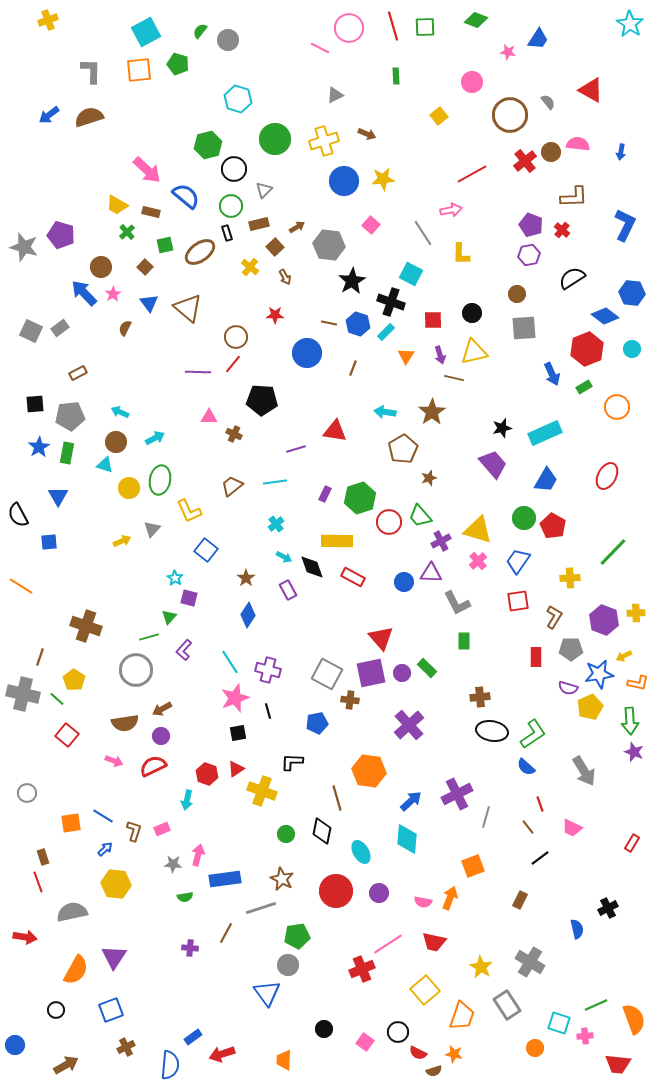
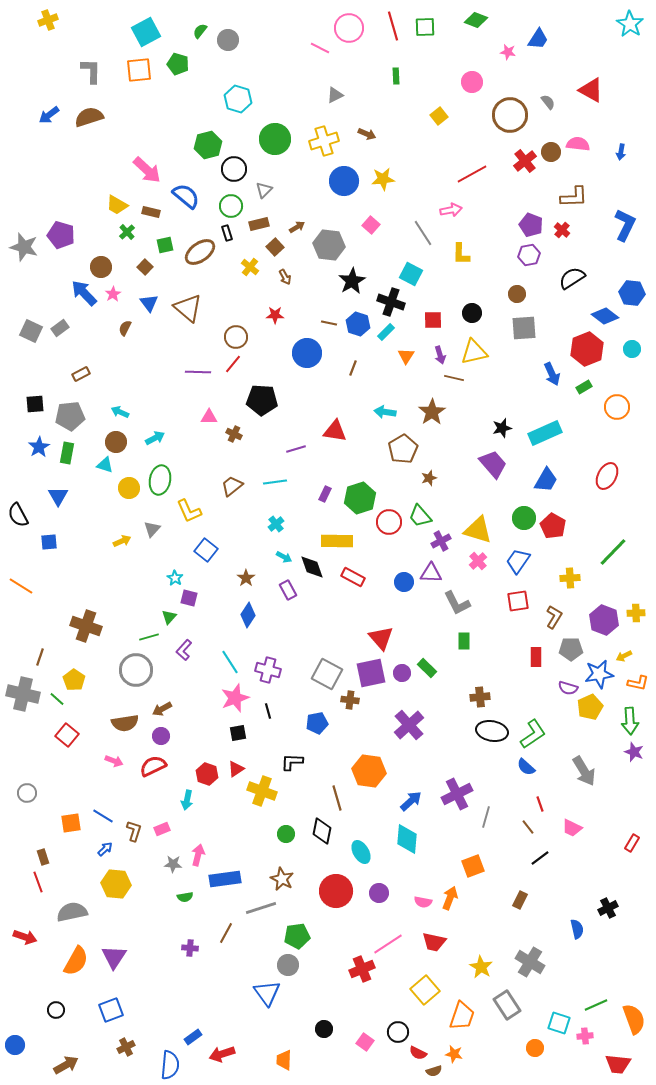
brown rectangle at (78, 373): moved 3 px right, 1 px down
red arrow at (25, 937): rotated 10 degrees clockwise
orange semicircle at (76, 970): moved 9 px up
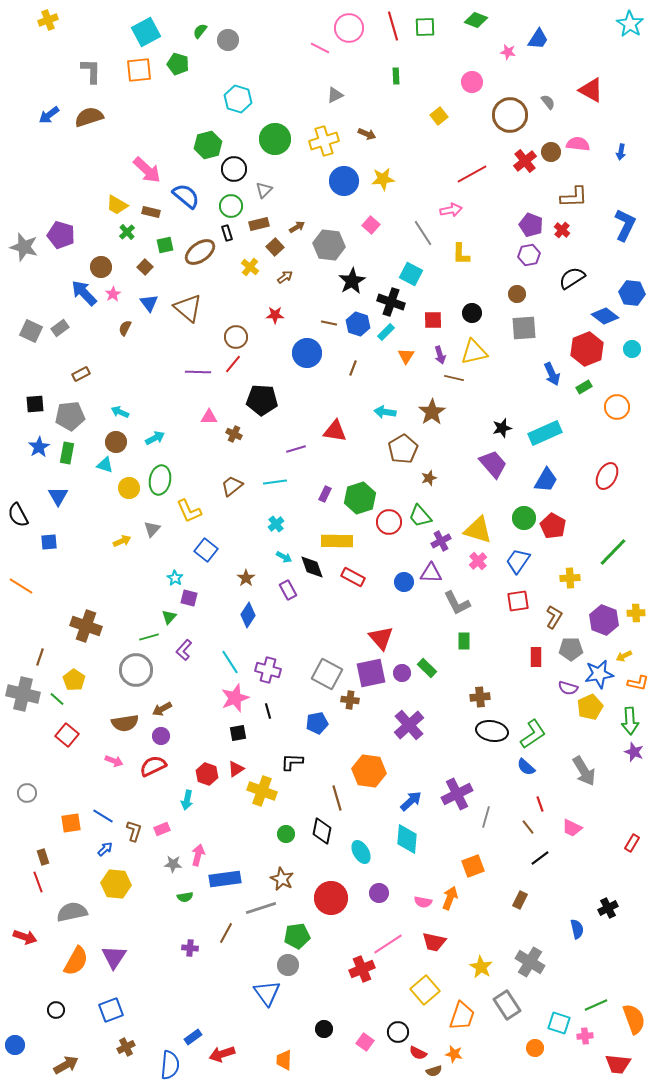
brown arrow at (285, 277): rotated 98 degrees counterclockwise
red circle at (336, 891): moved 5 px left, 7 px down
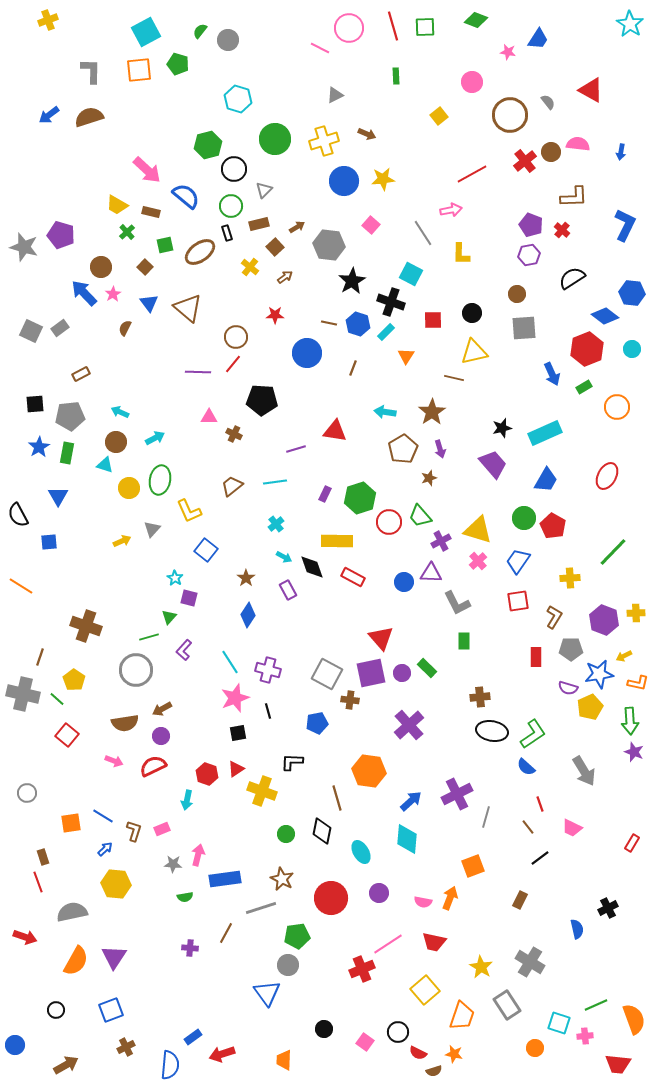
purple arrow at (440, 355): moved 94 px down
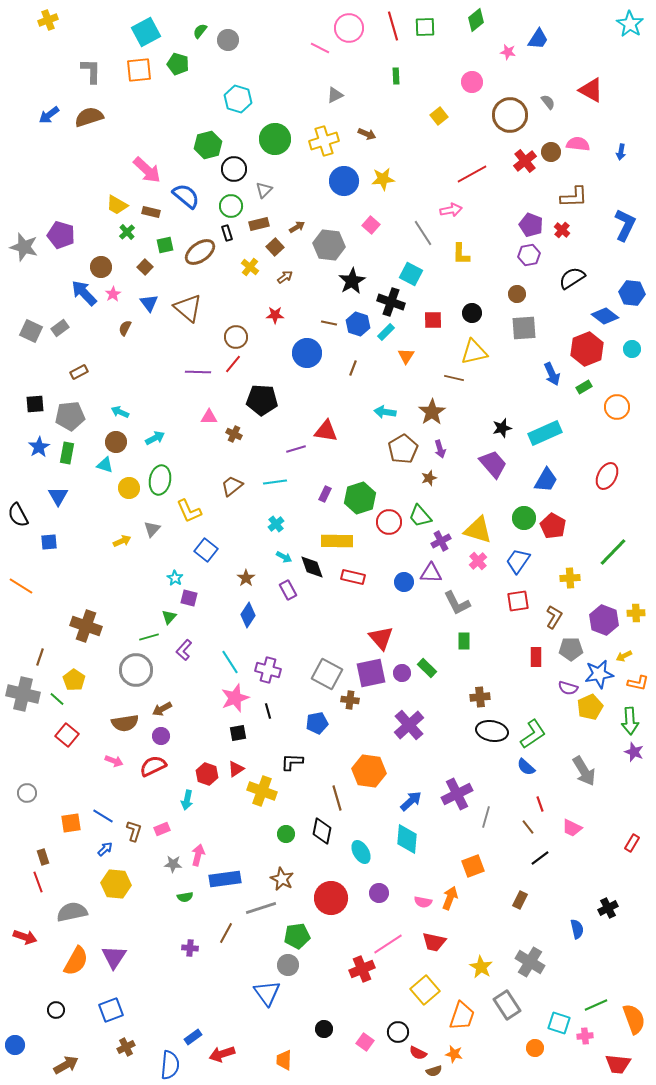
green diamond at (476, 20): rotated 60 degrees counterclockwise
brown rectangle at (81, 374): moved 2 px left, 2 px up
red triangle at (335, 431): moved 9 px left
red rectangle at (353, 577): rotated 15 degrees counterclockwise
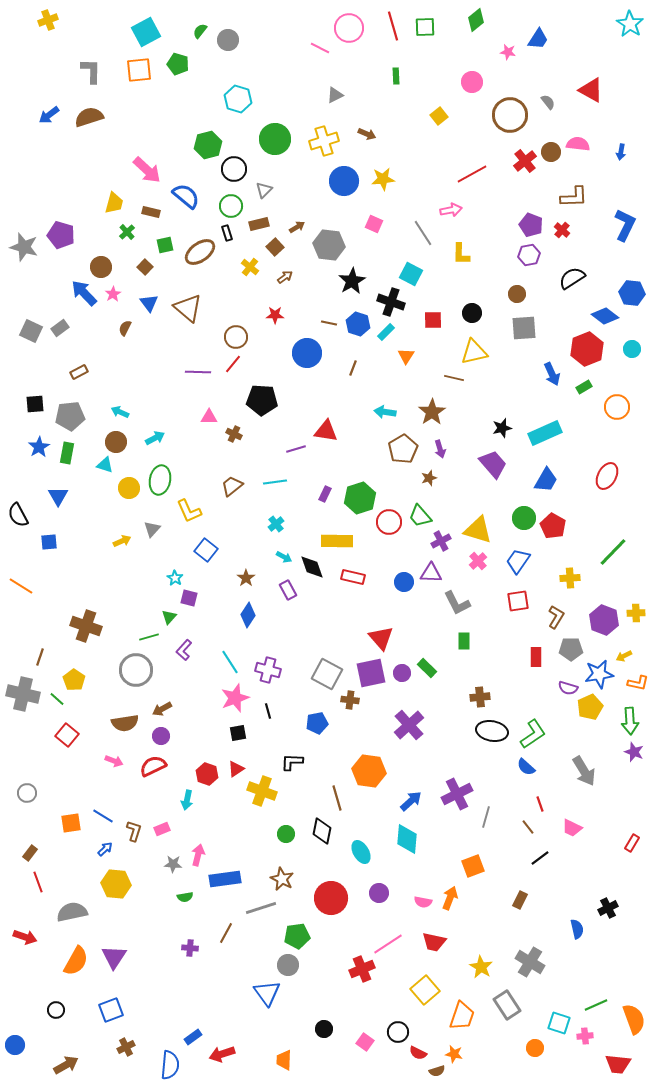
yellow trapezoid at (117, 205): moved 3 px left, 2 px up; rotated 105 degrees counterclockwise
pink square at (371, 225): moved 3 px right, 1 px up; rotated 18 degrees counterclockwise
brown L-shape at (554, 617): moved 2 px right
brown rectangle at (43, 857): moved 13 px left, 4 px up; rotated 56 degrees clockwise
brown semicircle at (434, 1071): moved 3 px right
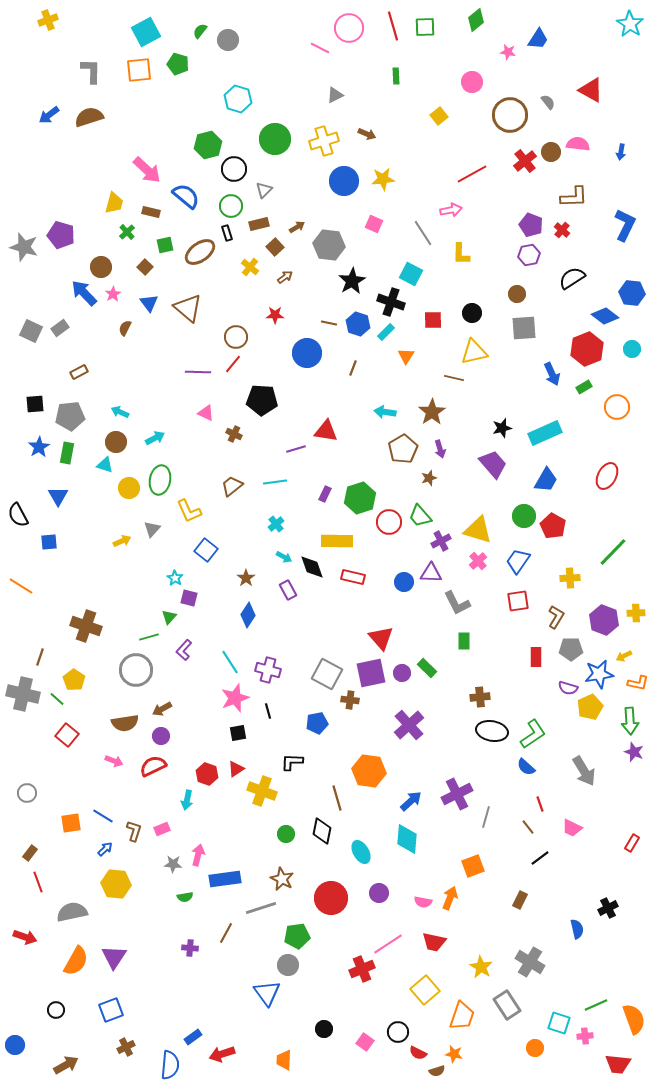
pink triangle at (209, 417): moved 3 px left, 4 px up; rotated 24 degrees clockwise
green circle at (524, 518): moved 2 px up
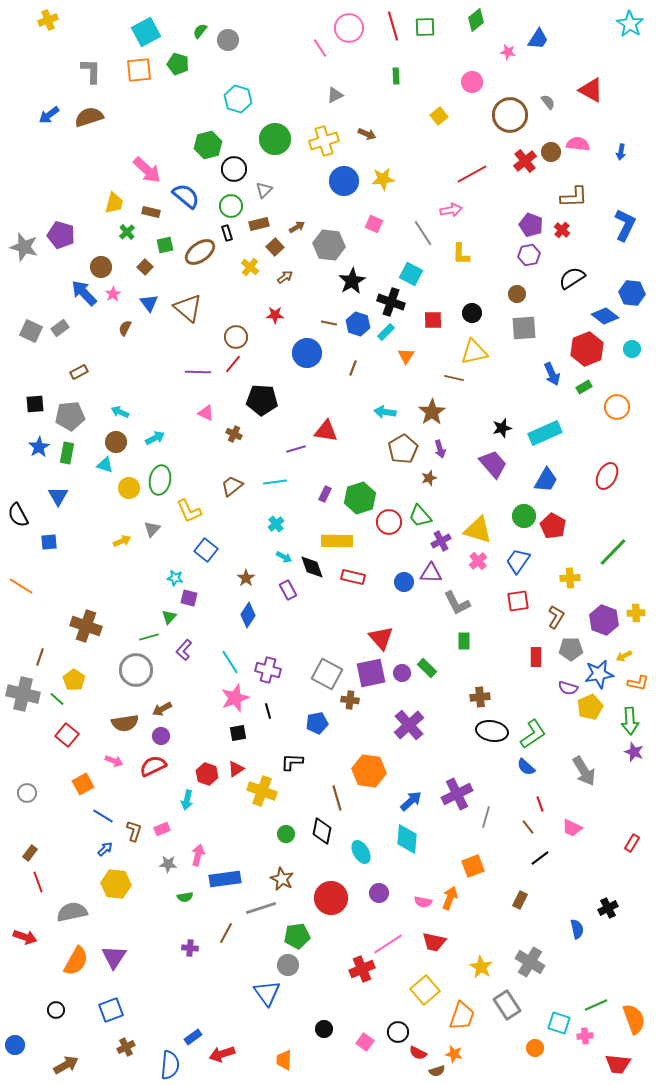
pink line at (320, 48): rotated 30 degrees clockwise
cyan star at (175, 578): rotated 21 degrees counterclockwise
orange square at (71, 823): moved 12 px right, 39 px up; rotated 20 degrees counterclockwise
gray star at (173, 864): moved 5 px left
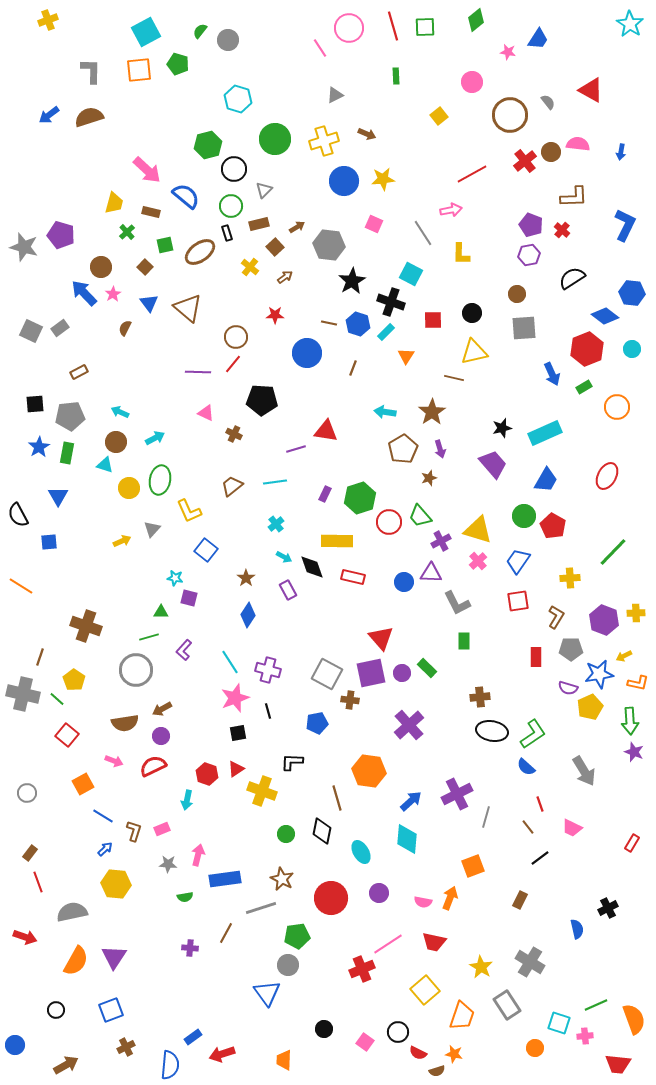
green triangle at (169, 617): moved 8 px left, 5 px up; rotated 49 degrees clockwise
